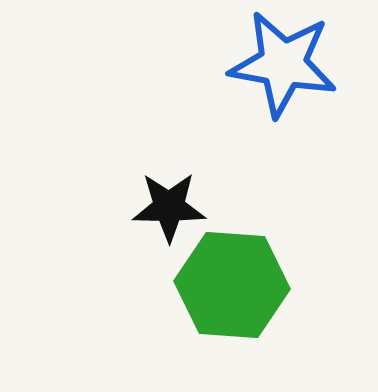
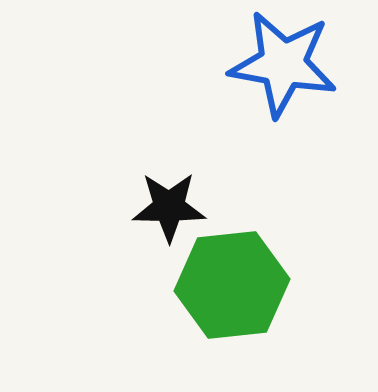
green hexagon: rotated 10 degrees counterclockwise
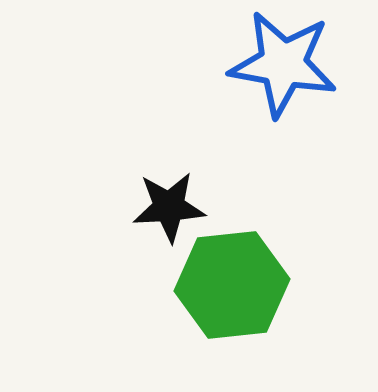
black star: rotated 4 degrees counterclockwise
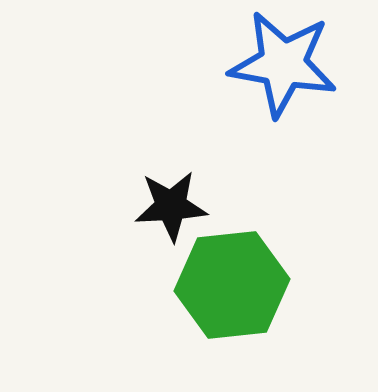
black star: moved 2 px right, 1 px up
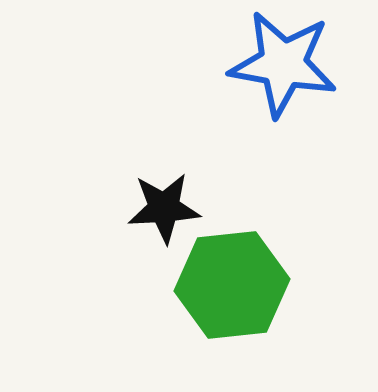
black star: moved 7 px left, 2 px down
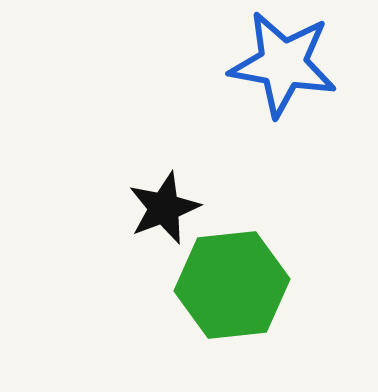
black star: rotated 18 degrees counterclockwise
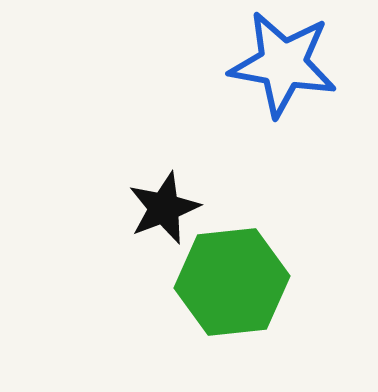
green hexagon: moved 3 px up
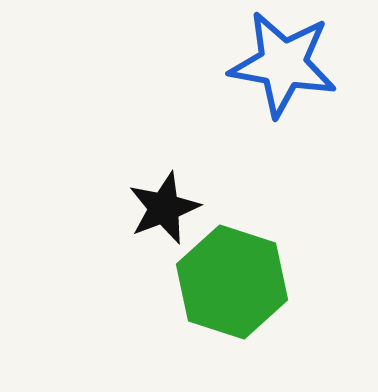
green hexagon: rotated 24 degrees clockwise
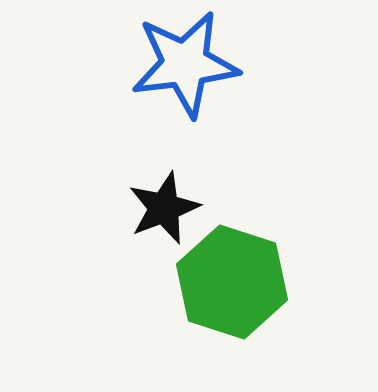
blue star: moved 98 px left; rotated 17 degrees counterclockwise
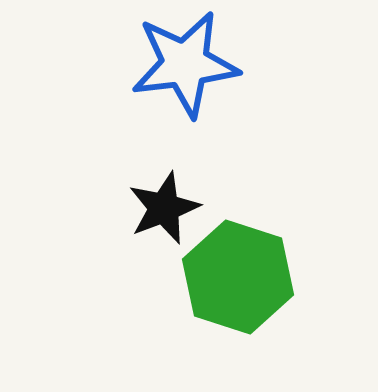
green hexagon: moved 6 px right, 5 px up
